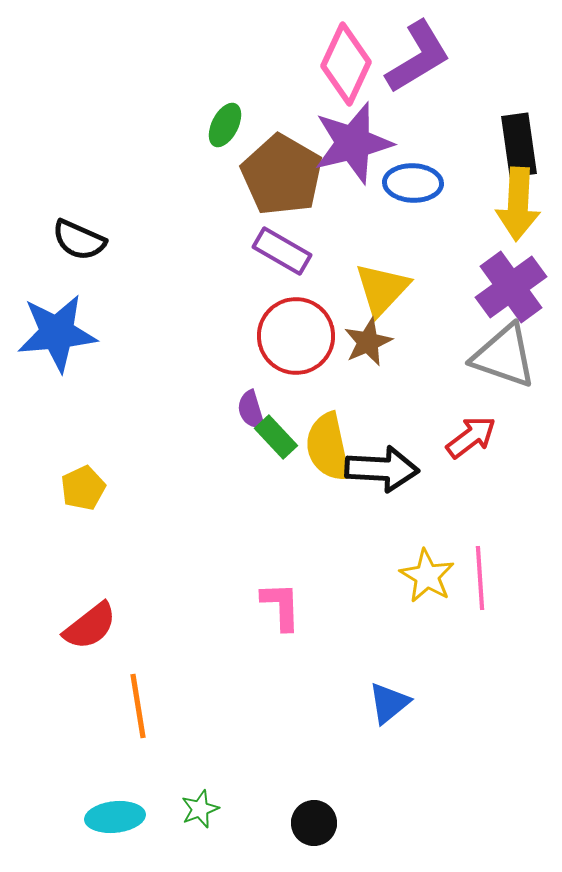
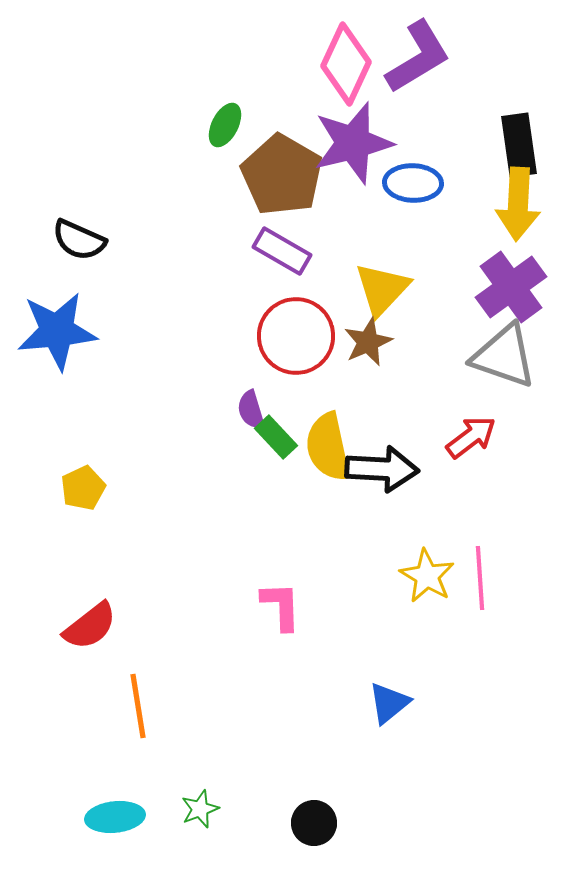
blue star: moved 2 px up
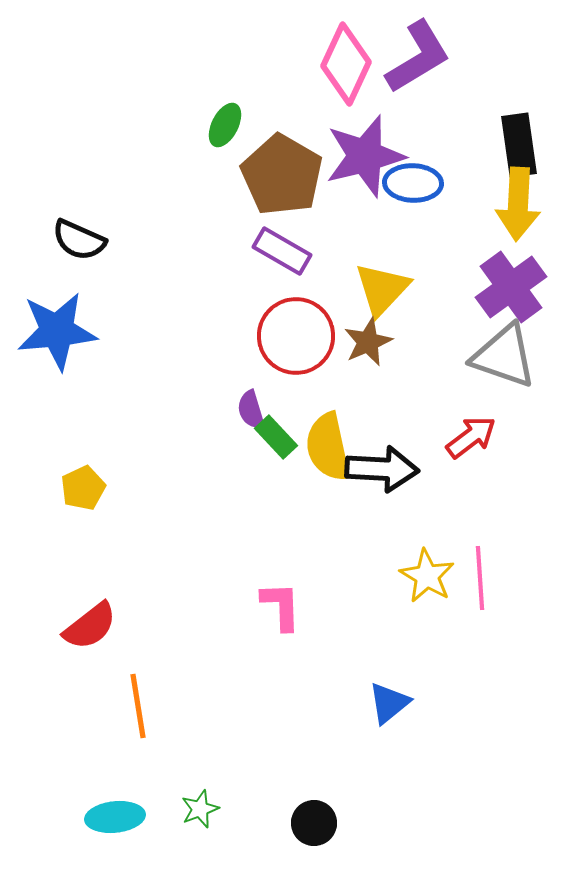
purple star: moved 12 px right, 13 px down
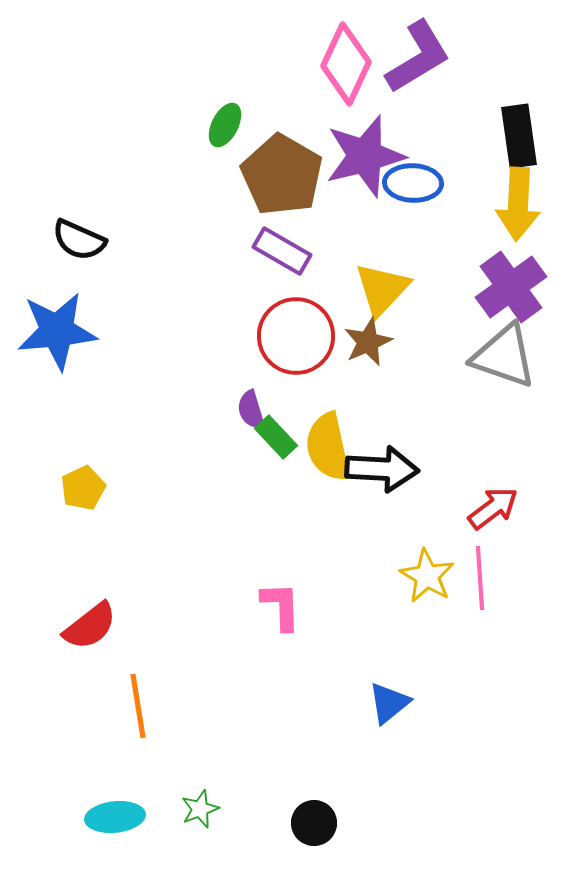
black rectangle: moved 9 px up
red arrow: moved 22 px right, 71 px down
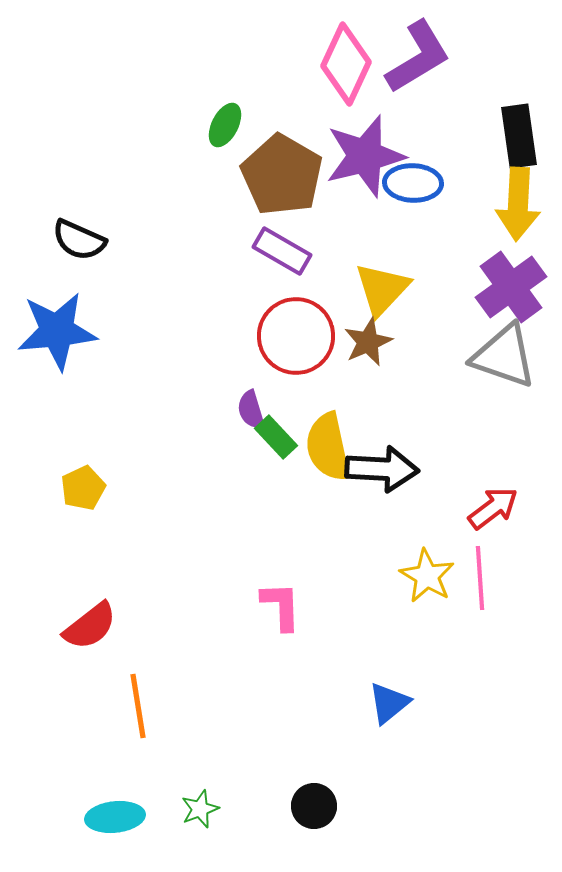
black circle: moved 17 px up
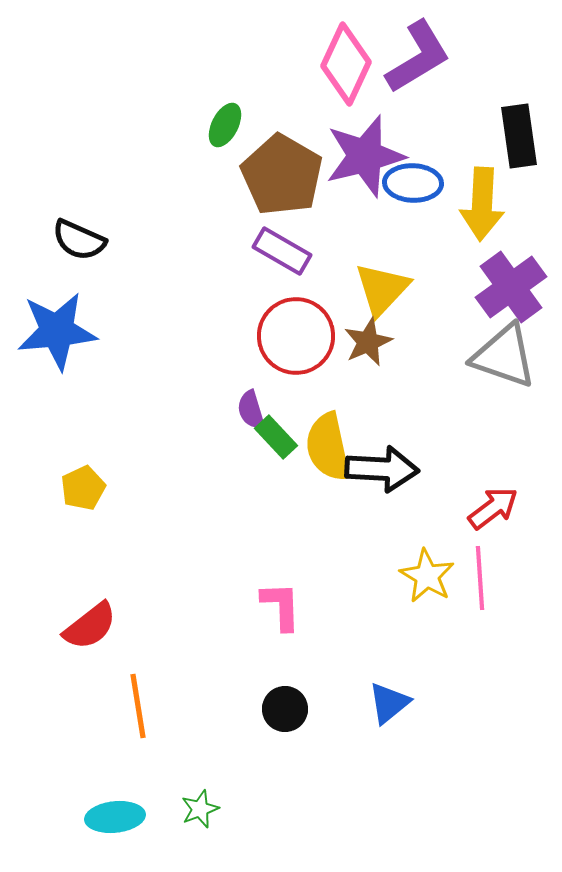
yellow arrow: moved 36 px left
black circle: moved 29 px left, 97 px up
